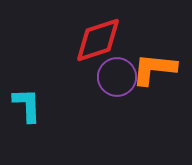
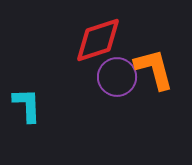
orange L-shape: rotated 69 degrees clockwise
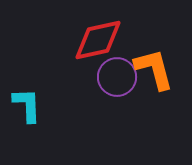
red diamond: rotated 6 degrees clockwise
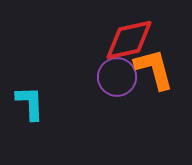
red diamond: moved 31 px right
cyan L-shape: moved 3 px right, 2 px up
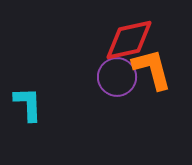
orange L-shape: moved 2 px left
cyan L-shape: moved 2 px left, 1 px down
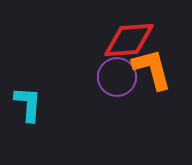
red diamond: rotated 8 degrees clockwise
cyan L-shape: rotated 6 degrees clockwise
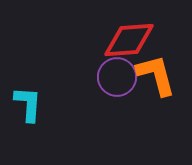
orange L-shape: moved 4 px right, 6 px down
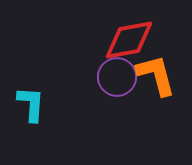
red diamond: rotated 6 degrees counterclockwise
cyan L-shape: moved 3 px right
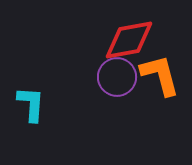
orange L-shape: moved 4 px right
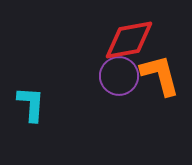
purple circle: moved 2 px right, 1 px up
